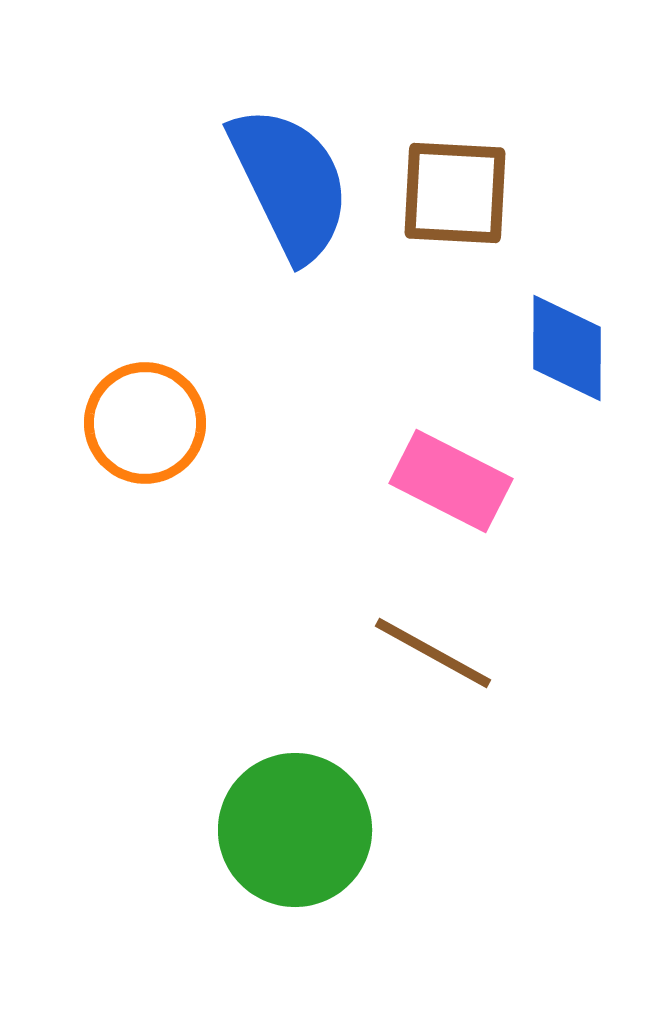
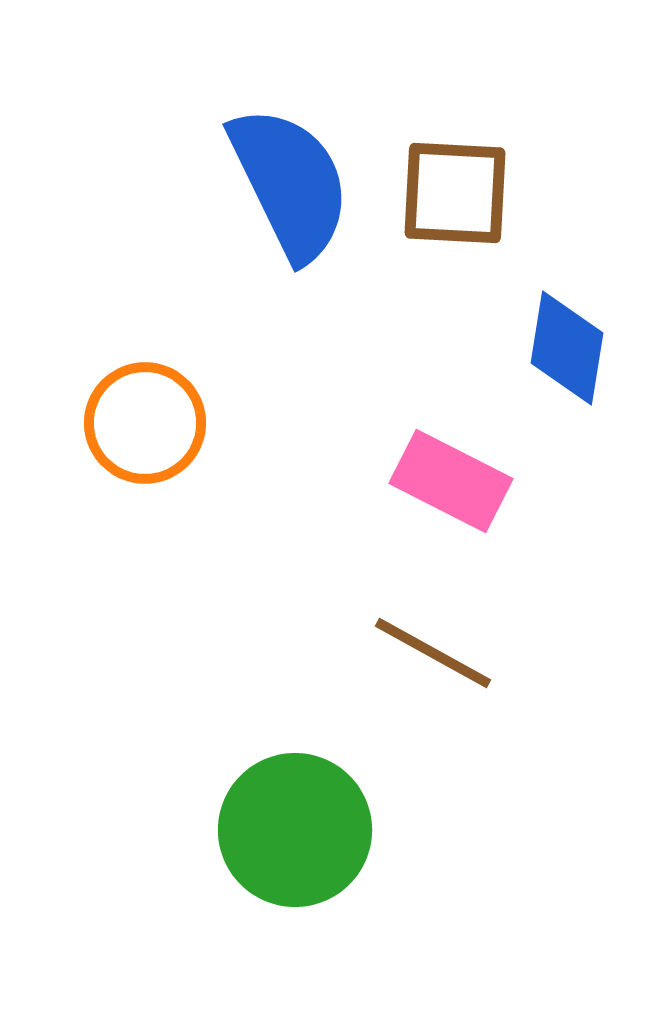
blue diamond: rotated 9 degrees clockwise
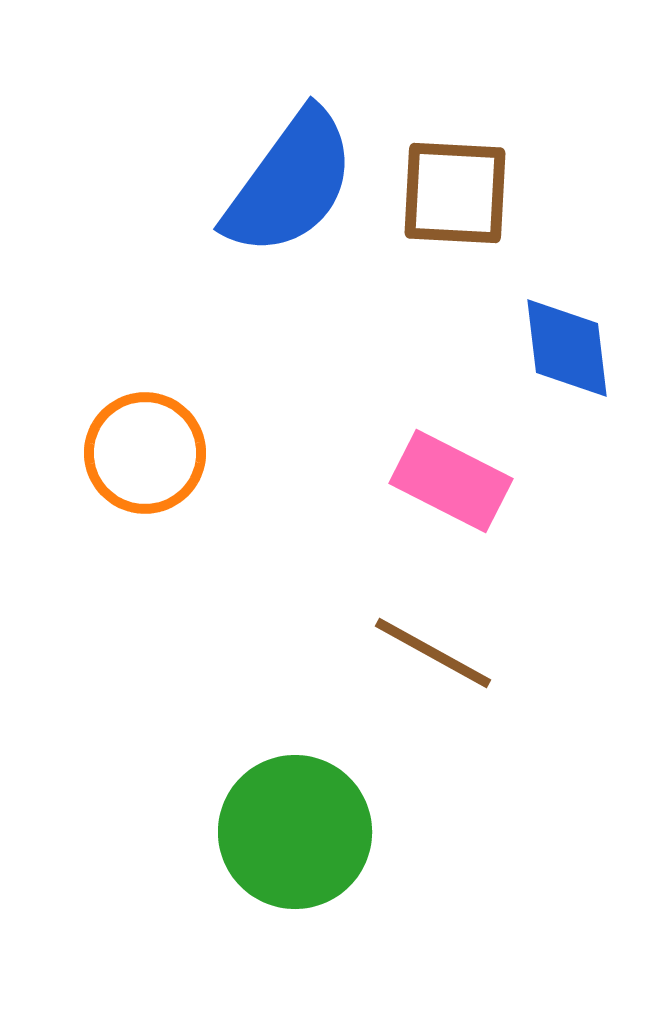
blue semicircle: rotated 62 degrees clockwise
blue diamond: rotated 16 degrees counterclockwise
orange circle: moved 30 px down
green circle: moved 2 px down
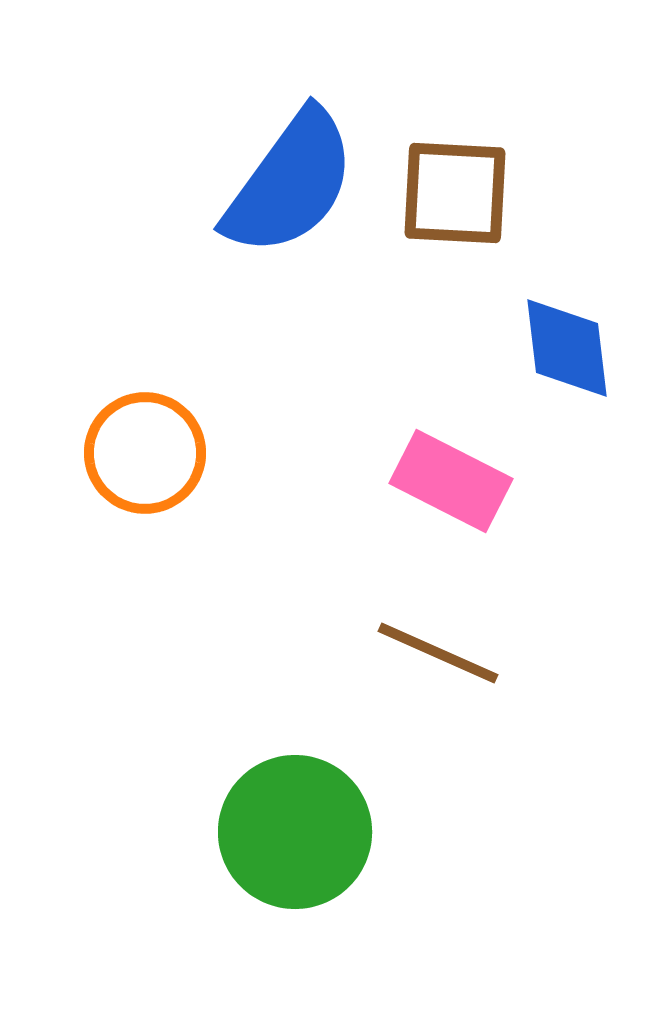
brown line: moved 5 px right; rotated 5 degrees counterclockwise
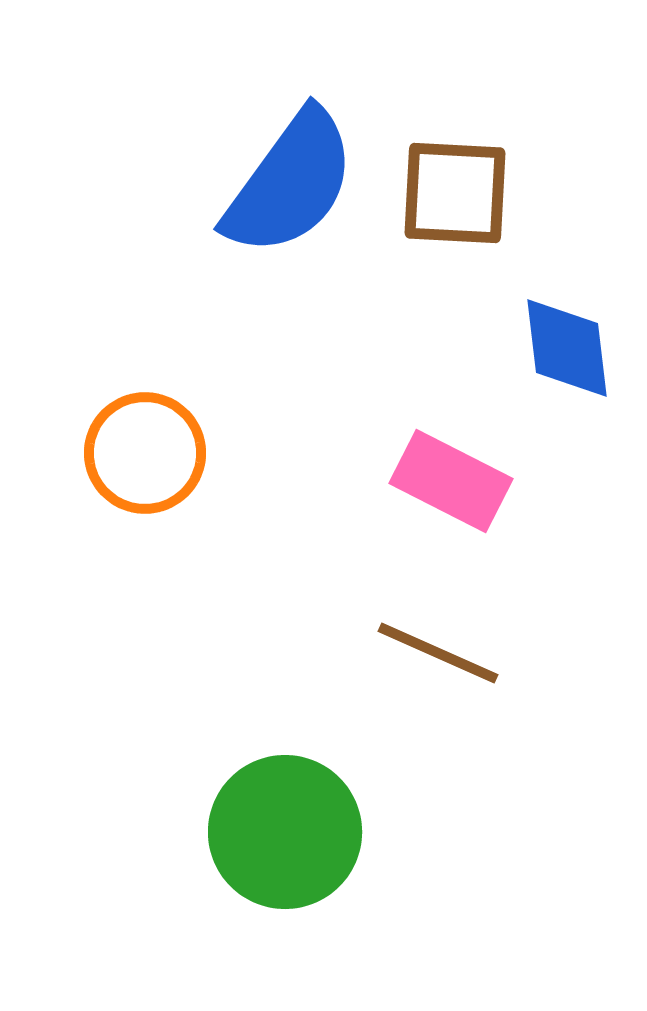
green circle: moved 10 px left
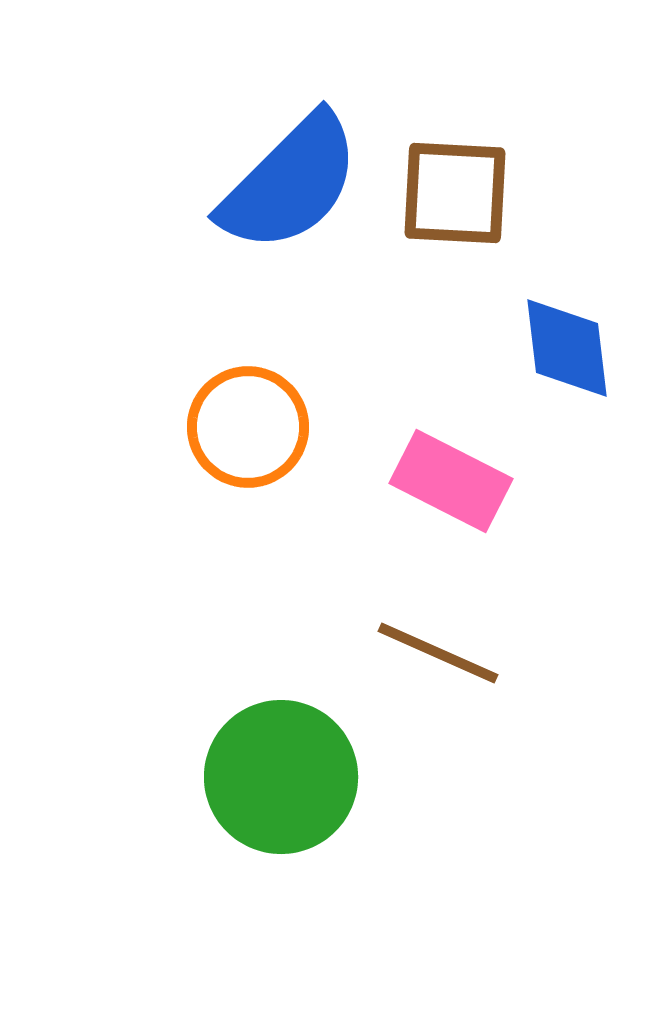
blue semicircle: rotated 9 degrees clockwise
orange circle: moved 103 px right, 26 px up
green circle: moved 4 px left, 55 px up
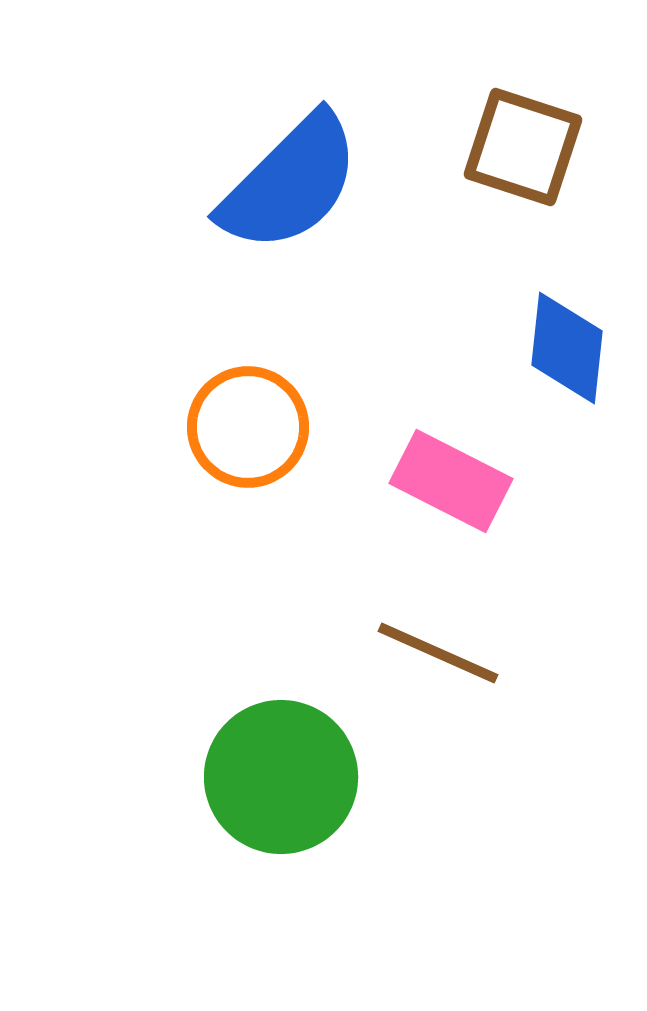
brown square: moved 68 px right, 46 px up; rotated 15 degrees clockwise
blue diamond: rotated 13 degrees clockwise
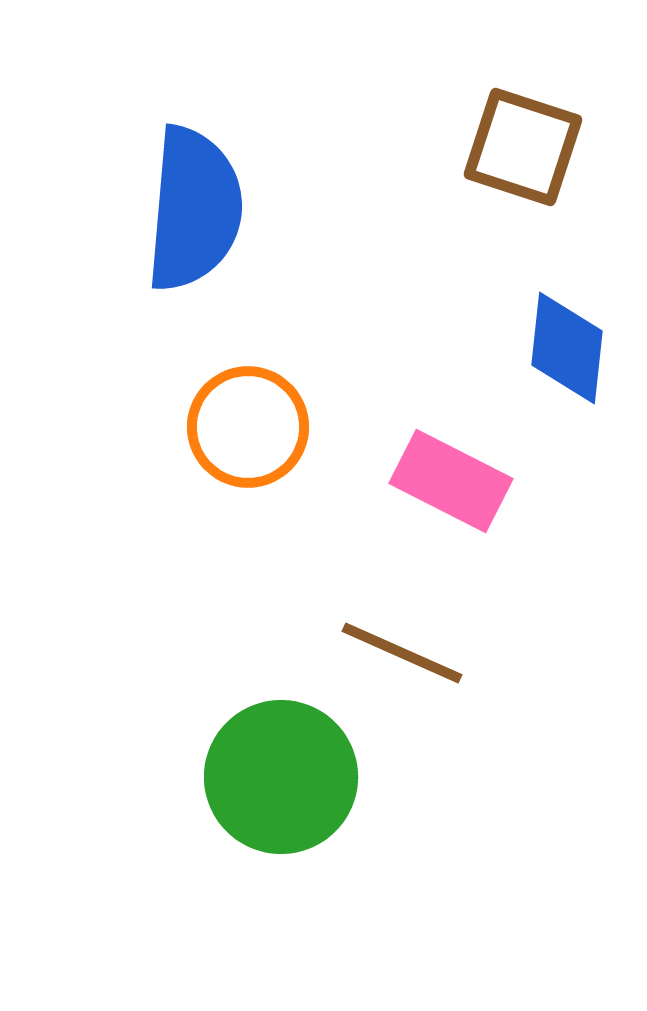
blue semicircle: moved 96 px left, 26 px down; rotated 40 degrees counterclockwise
brown line: moved 36 px left
